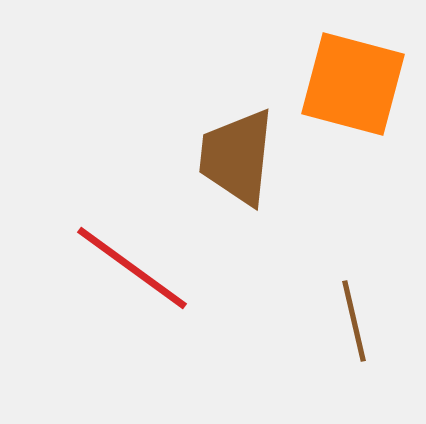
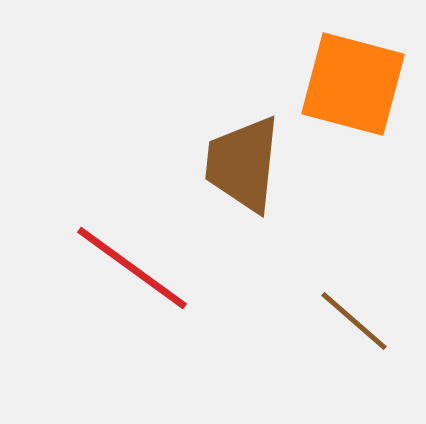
brown trapezoid: moved 6 px right, 7 px down
brown line: rotated 36 degrees counterclockwise
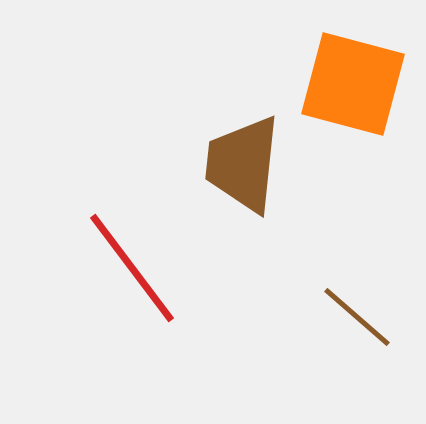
red line: rotated 17 degrees clockwise
brown line: moved 3 px right, 4 px up
